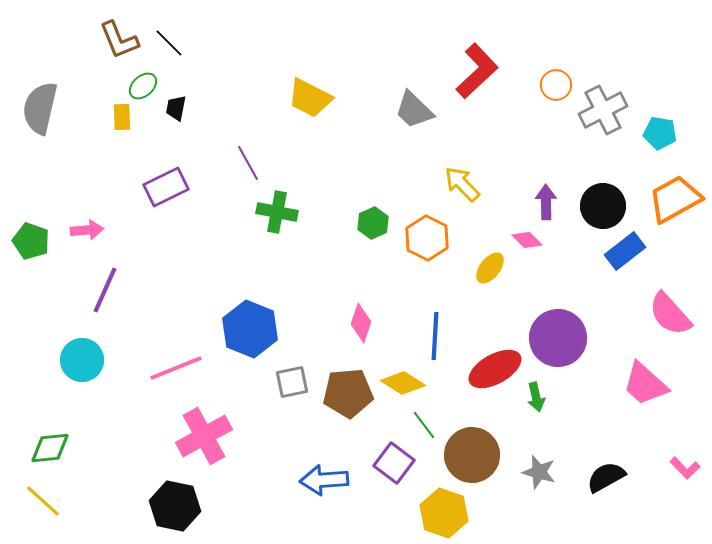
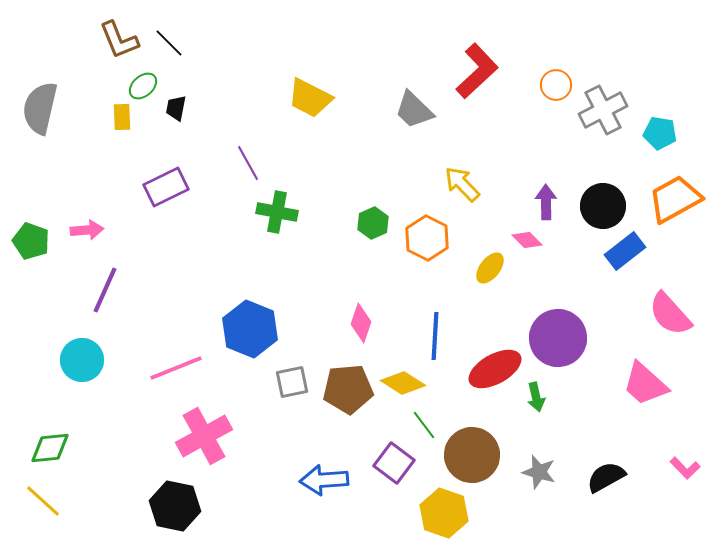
brown pentagon at (348, 393): moved 4 px up
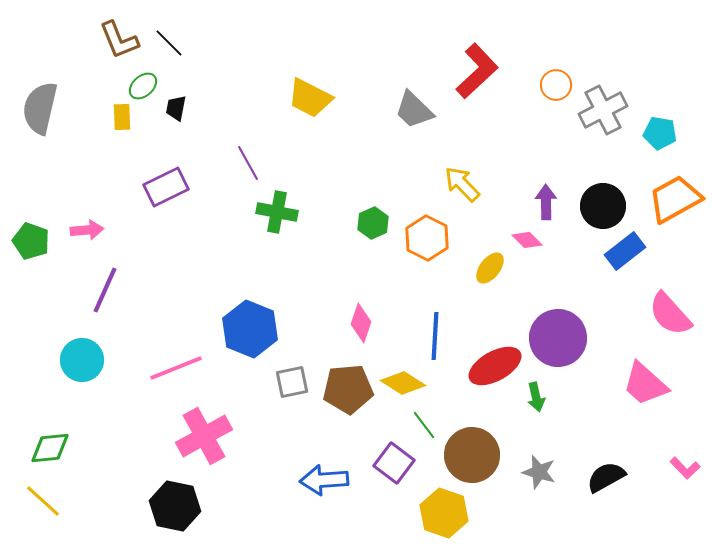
red ellipse at (495, 369): moved 3 px up
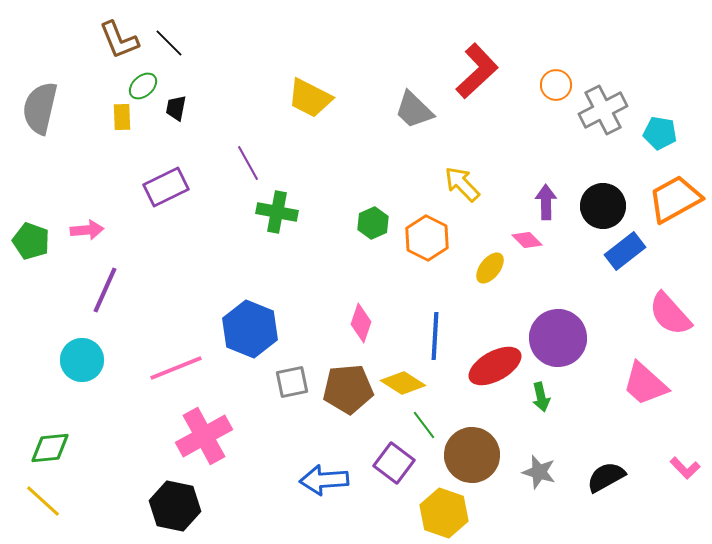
green arrow at (536, 397): moved 5 px right
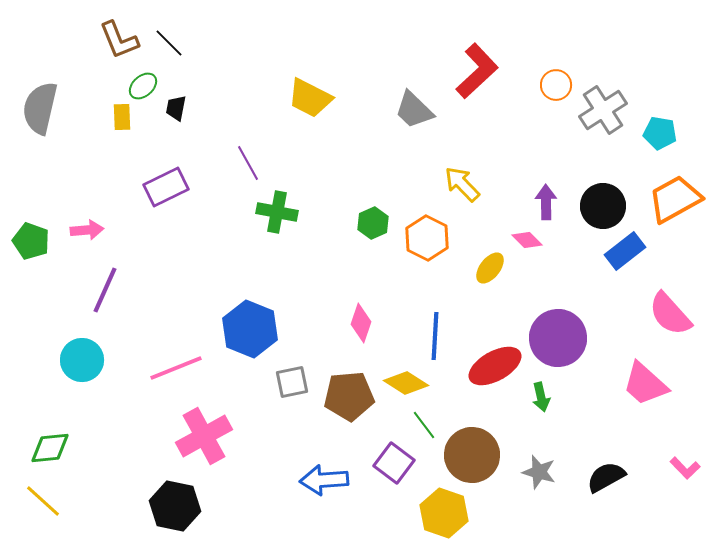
gray cross at (603, 110): rotated 6 degrees counterclockwise
yellow diamond at (403, 383): moved 3 px right
brown pentagon at (348, 389): moved 1 px right, 7 px down
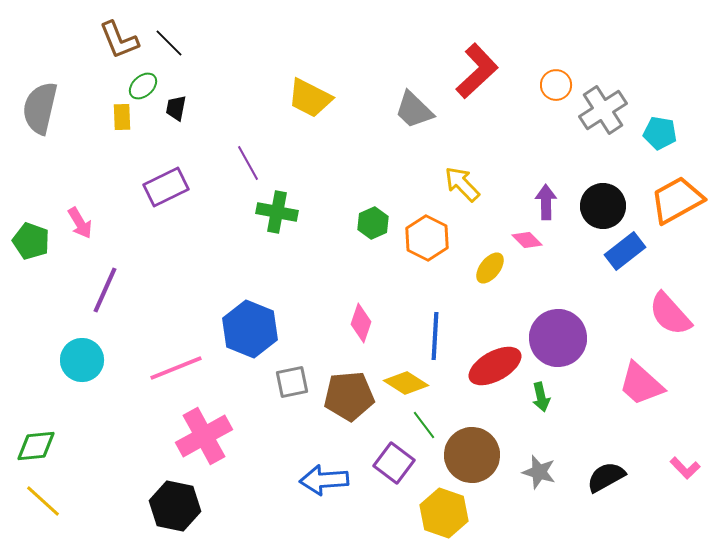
orange trapezoid at (675, 199): moved 2 px right, 1 px down
pink arrow at (87, 230): moved 7 px left, 7 px up; rotated 64 degrees clockwise
pink trapezoid at (645, 384): moved 4 px left
green diamond at (50, 448): moved 14 px left, 2 px up
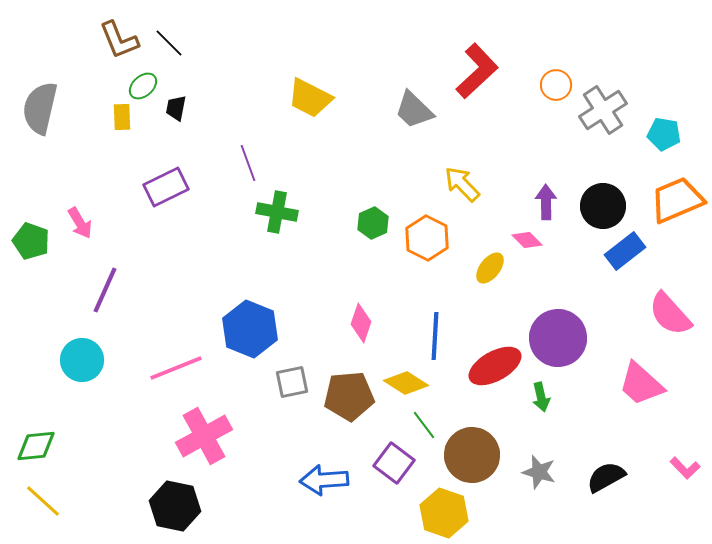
cyan pentagon at (660, 133): moved 4 px right, 1 px down
purple line at (248, 163): rotated 9 degrees clockwise
orange trapezoid at (677, 200): rotated 6 degrees clockwise
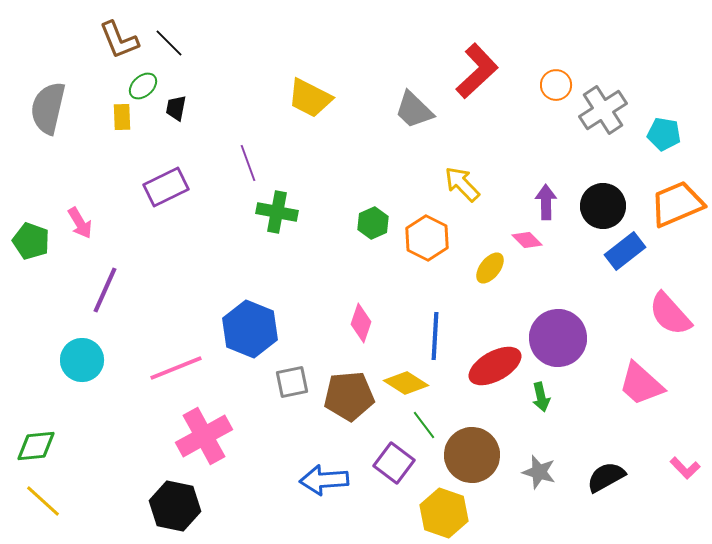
gray semicircle at (40, 108): moved 8 px right
orange trapezoid at (677, 200): moved 4 px down
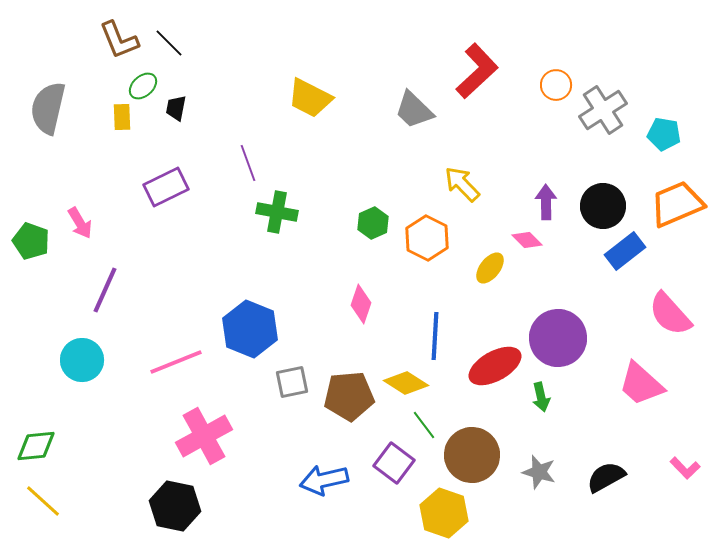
pink diamond at (361, 323): moved 19 px up
pink line at (176, 368): moved 6 px up
blue arrow at (324, 480): rotated 9 degrees counterclockwise
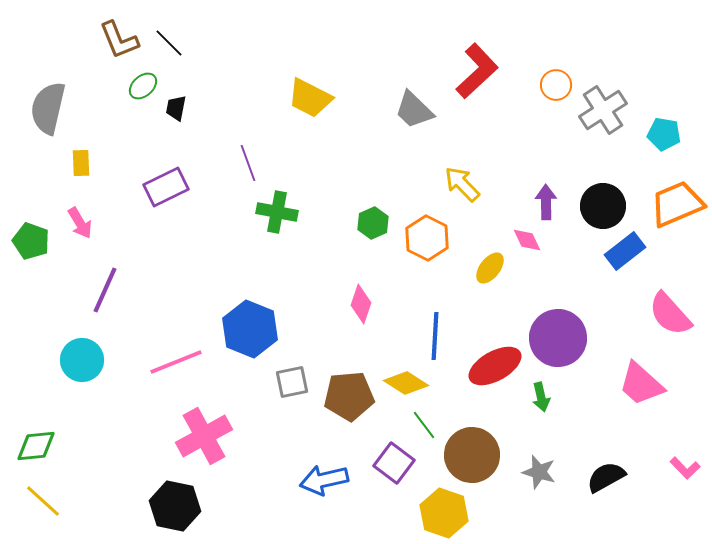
yellow rectangle at (122, 117): moved 41 px left, 46 px down
pink diamond at (527, 240): rotated 20 degrees clockwise
